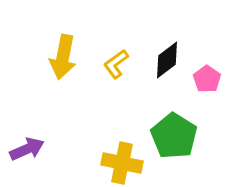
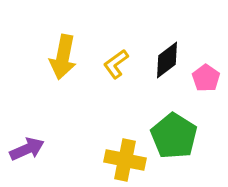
pink pentagon: moved 1 px left, 1 px up
yellow cross: moved 3 px right, 3 px up
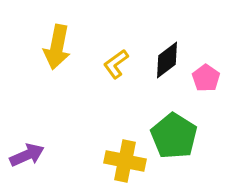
yellow arrow: moved 6 px left, 10 px up
purple arrow: moved 6 px down
yellow cross: moved 1 px down
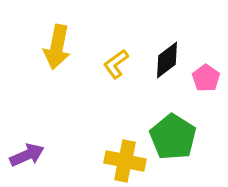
green pentagon: moved 1 px left, 1 px down
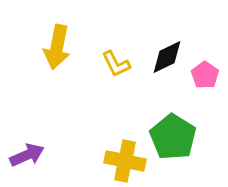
black diamond: moved 3 px up; rotated 12 degrees clockwise
yellow L-shape: rotated 80 degrees counterclockwise
pink pentagon: moved 1 px left, 3 px up
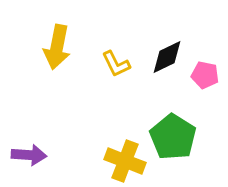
pink pentagon: rotated 24 degrees counterclockwise
purple arrow: moved 2 px right; rotated 28 degrees clockwise
yellow cross: rotated 9 degrees clockwise
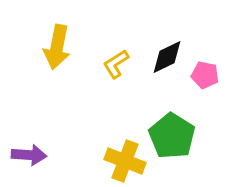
yellow L-shape: rotated 84 degrees clockwise
green pentagon: moved 1 px left, 1 px up
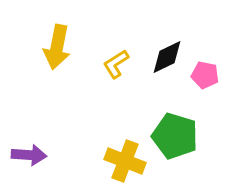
green pentagon: moved 3 px right; rotated 15 degrees counterclockwise
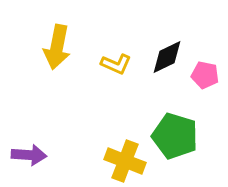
yellow L-shape: rotated 124 degrees counterclockwise
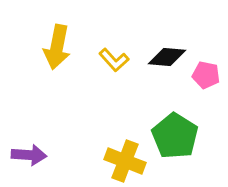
black diamond: rotated 30 degrees clockwise
yellow L-shape: moved 2 px left, 4 px up; rotated 24 degrees clockwise
pink pentagon: moved 1 px right
green pentagon: rotated 15 degrees clockwise
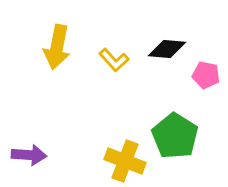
black diamond: moved 8 px up
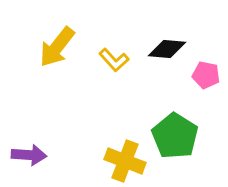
yellow arrow: rotated 27 degrees clockwise
